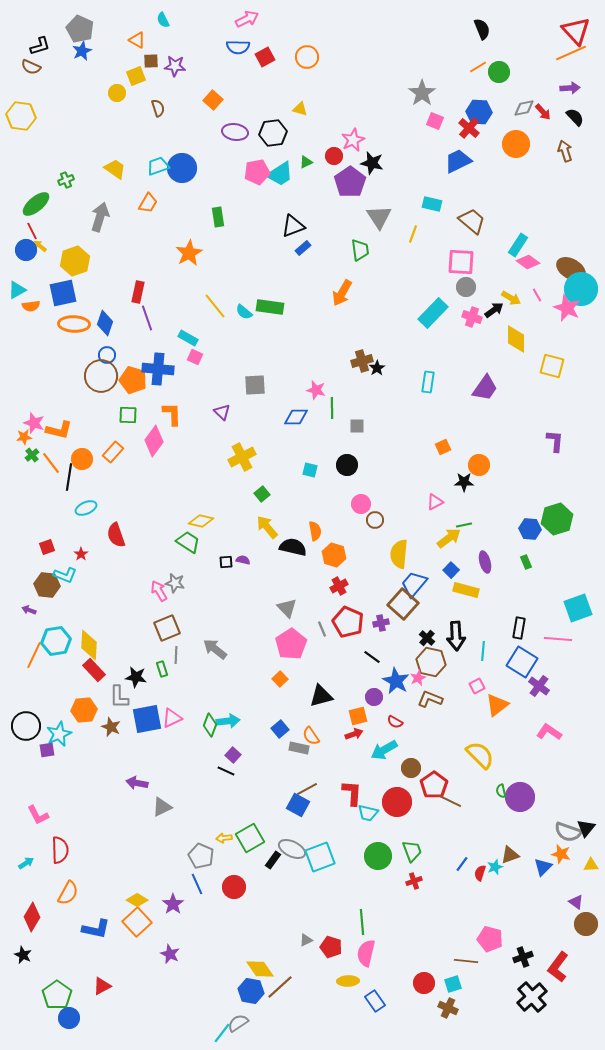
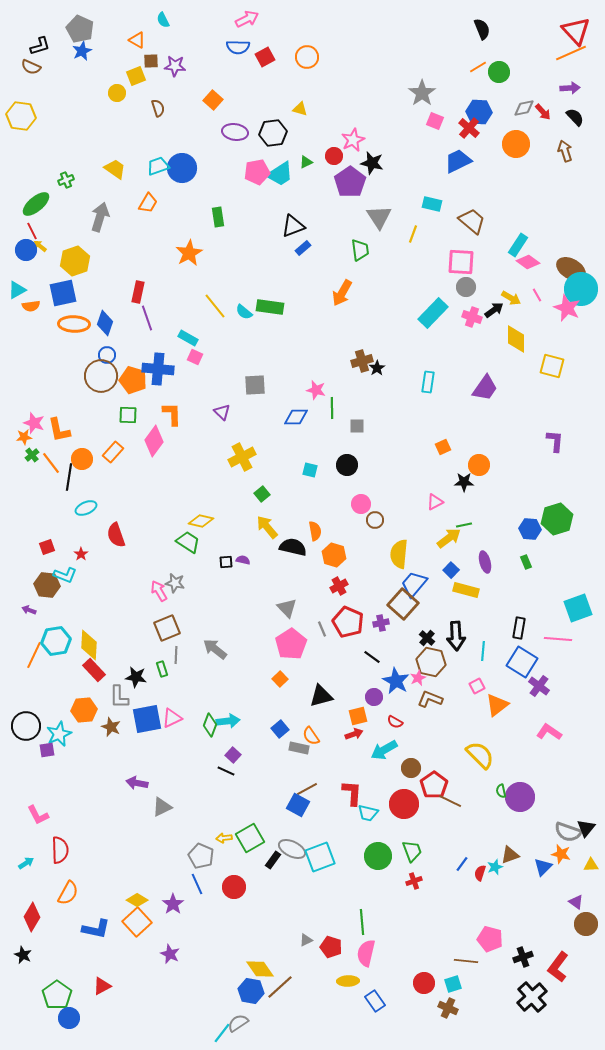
orange L-shape at (59, 430): rotated 64 degrees clockwise
red circle at (397, 802): moved 7 px right, 2 px down
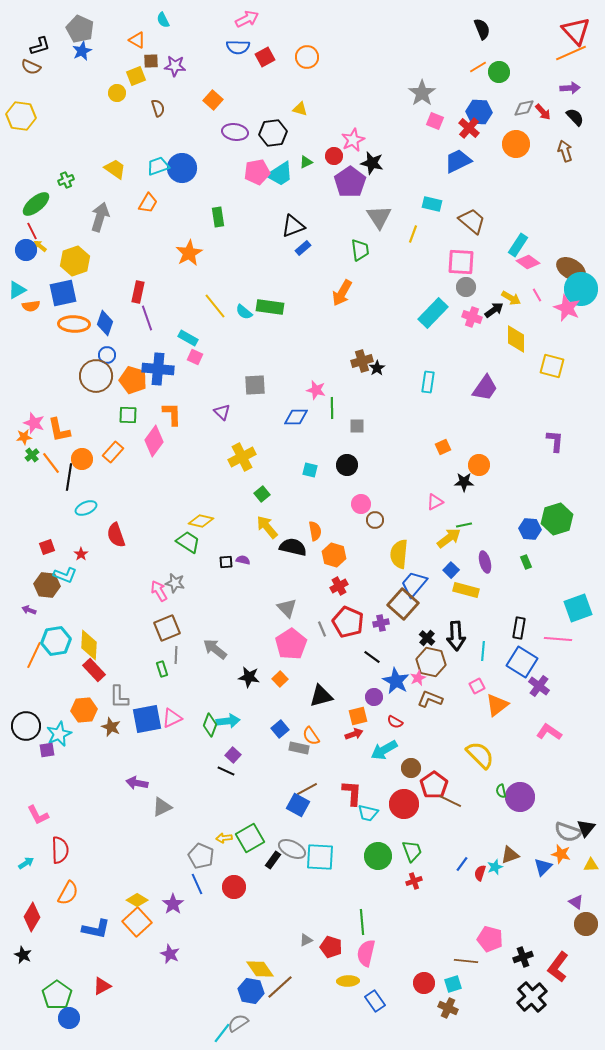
brown circle at (101, 376): moved 5 px left
black star at (136, 677): moved 113 px right
cyan square at (320, 857): rotated 24 degrees clockwise
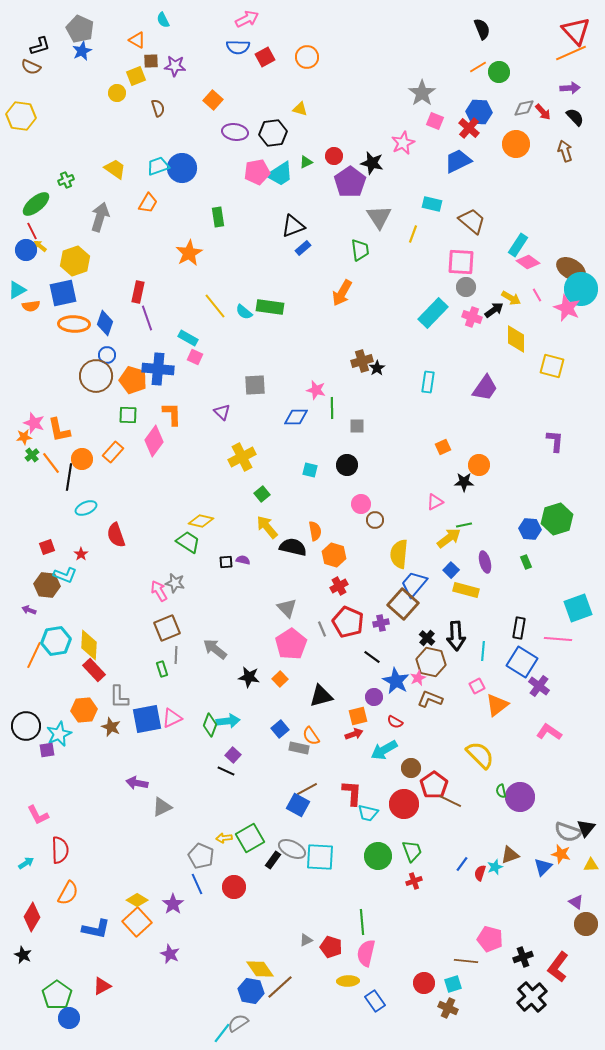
pink star at (353, 140): moved 50 px right, 3 px down
